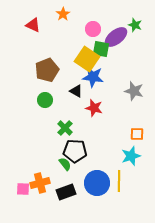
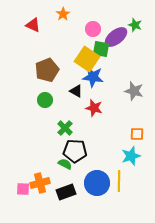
green semicircle: rotated 24 degrees counterclockwise
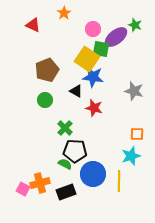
orange star: moved 1 px right, 1 px up
blue circle: moved 4 px left, 9 px up
pink square: rotated 24 degrees clockwise
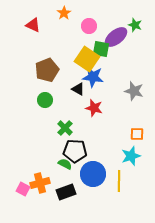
pink circle: moved 4 px left, 3 px up
black triangle: moved 2 px right, 2 px up
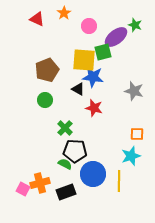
red triangle: moved 4 px right, 6 px up
green square: moved 2 px right, 3 px down; rotated 24 degrees counterclockwise
yellow square: moved 3 px left, 1 px down; rotated 30 degrees counterclockwise
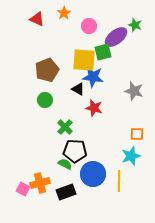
green cross: moved 1 px up
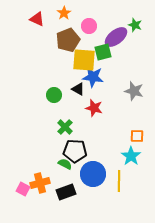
brown pentagon: moved 21 px right, 30 px up
green circle: moved 9 px right, 5 px up
orange square: moved 2 px down
cyan star: rotated 18 degrees counterclockwise
